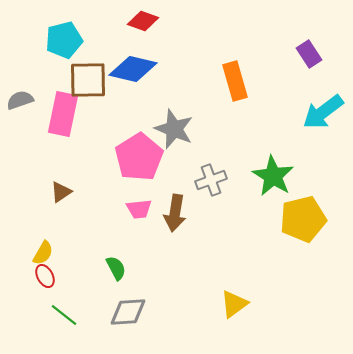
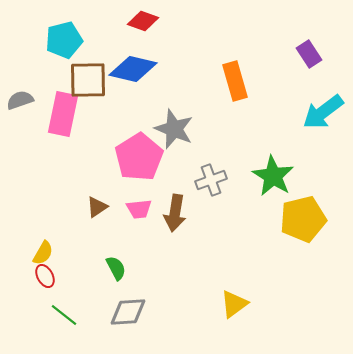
brown triangle: moved 36 px right, 15 px down
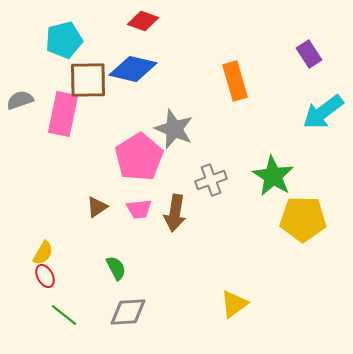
yellow pentagon: rotated 15 degrees clockwise
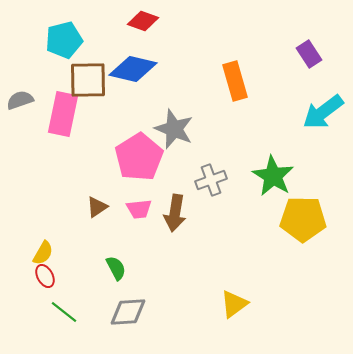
green line: moved 3 px up
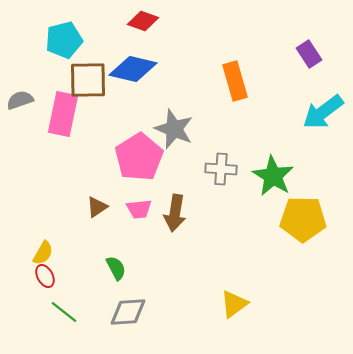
gray cross: moved 10 px right, 11 px up; rotated 24 degrees clockwise
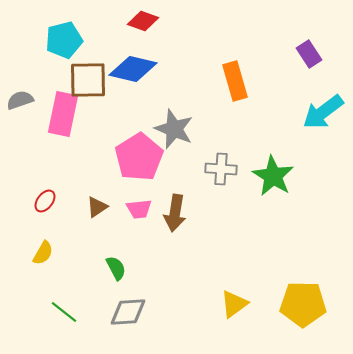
yellow pentagon: moved 85 px down
red ellipse: moved 75 px up; rotated 65 degrees clockwise
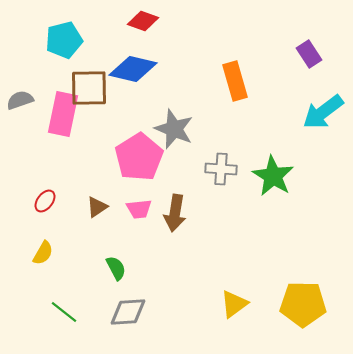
brown square: moved 1 px right, 8 px down
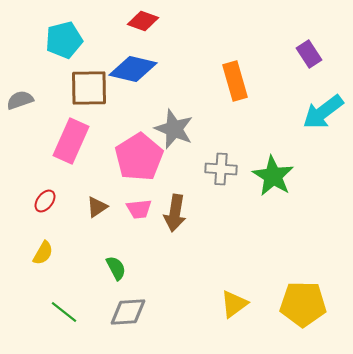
pink rectangle: moved 8 px right, 27 px down; rotated 12 degrees clockwise
